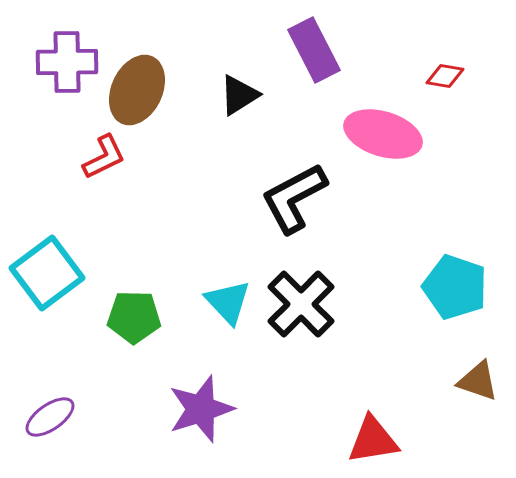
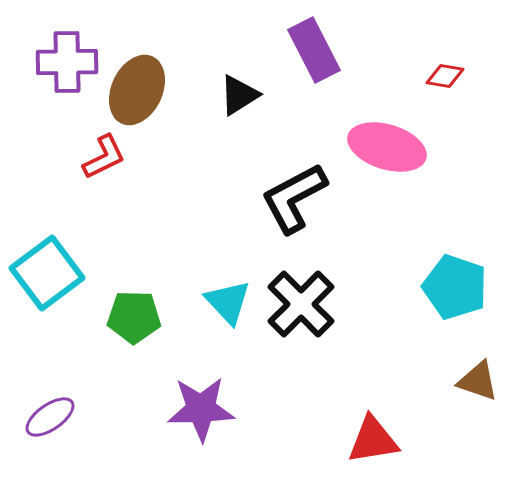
pink ellipse: moved 4 px right, 13 px down
purple star: rotated 16 degrees clockwise
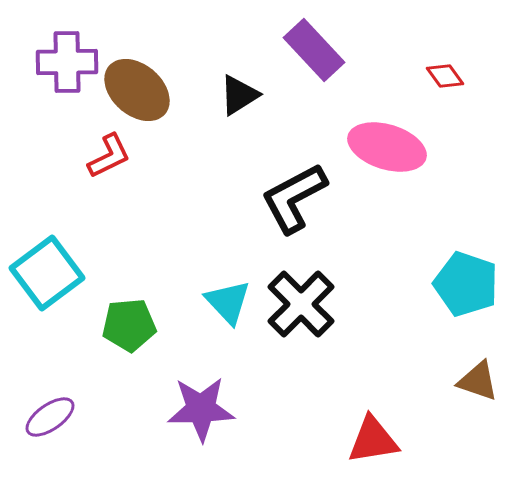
purple rectangle: rotated 16 degrees counterclockwise
red diamond: rotated 45 degrees clockwise
brown ellipse: rotated 74 degrees counterclockwise
red L-shape: moved 5 px right, 1 px up
cyan pentagon: moved 11 px right, 3 px up
green pentagon: moved 5 px left, 8 px down; rotated 6 degrees counterclockwise
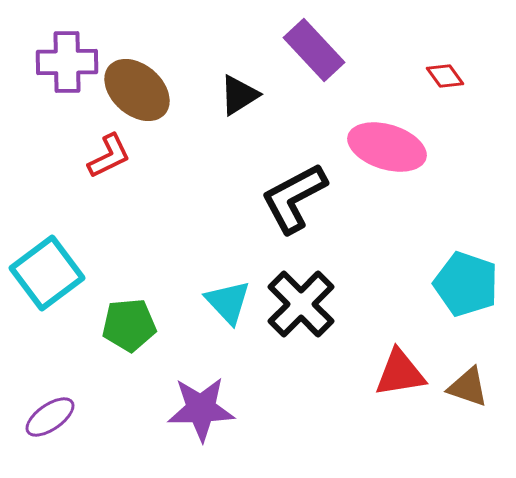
brown triangle: moved 10 px left, 6 px down
red triangle: moved 27 px right, 67 px up
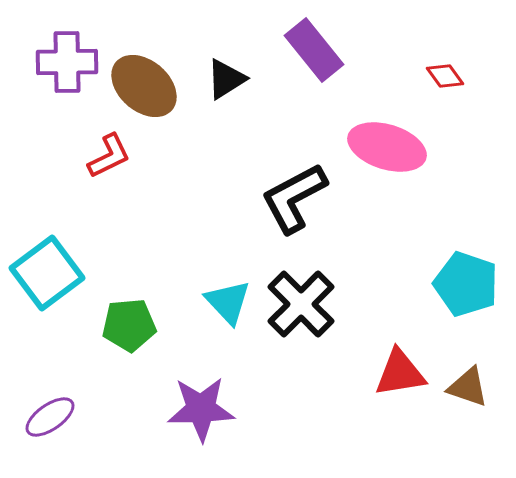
purple rectangle: rotated 4 degrees clockwise
brown ellipse: moved 7 px right, 4 px up
black triangle: moved 13 px left, 16 px up
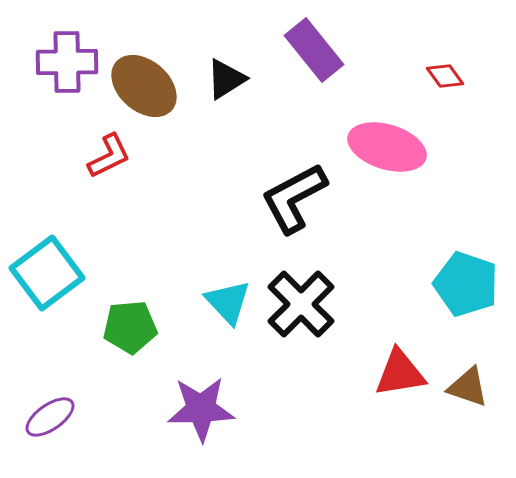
green pentagon: moved 1 px right, 2 px down
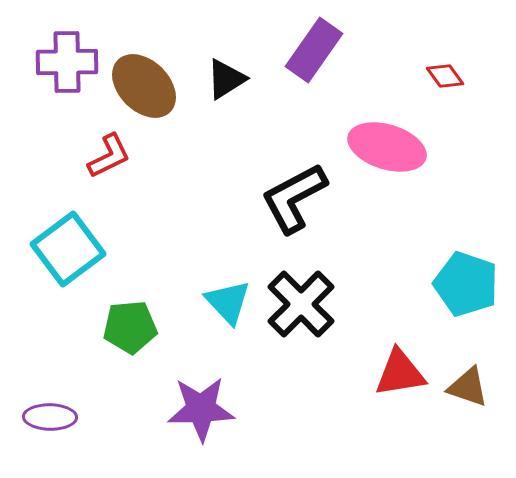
purple rectangle: rotated 74 degrees clockwise
brown ellipse: rotated 4 degrees clockwise
cyan square: moved 21 px right, 24 px up
purple ellipse: rotated 36 degrees clockwise
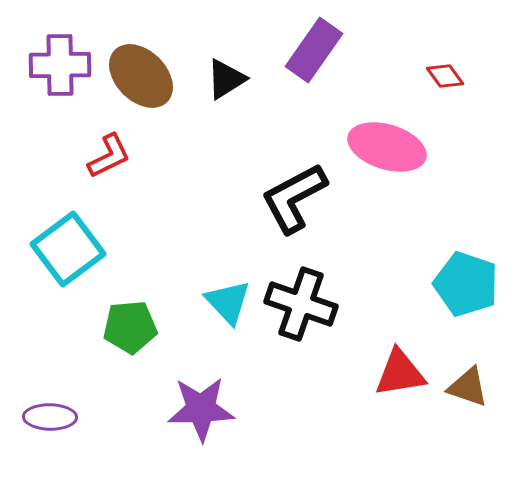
purple cross: moved 7 px left, 3 px down
brown ellipse: moved 3 px left, 10 px up
black cross: rotated 26 degrees counterclockwise
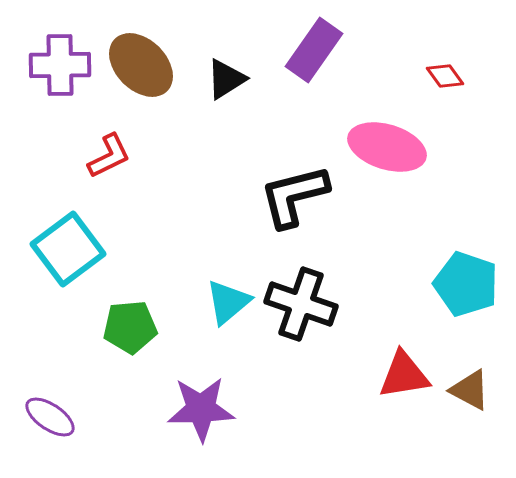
brown ellipse: moved 11 px up
black L-shape: moved 2 px up; rotated 14 degrees clockwise
cyan triangle: rotated 33 degrees clockwise
red triangle: moved 4 px right, 2 px down
brown triangle: moved 2 px right, 3 px down; rotated 9 degrees clockwise
purple ellipse: rotated 33 degrees clockwise
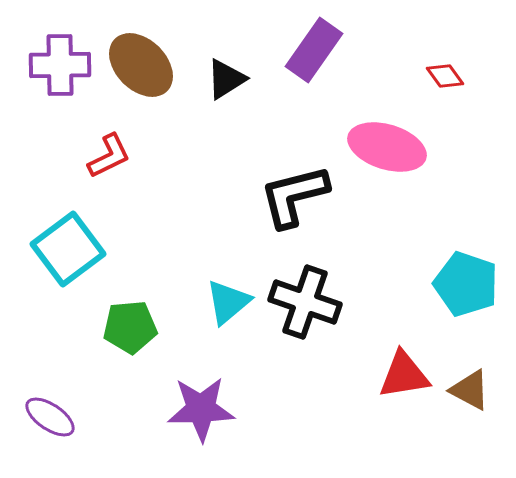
black cross: moved 4 px right, 2 px up
